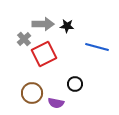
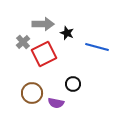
black star: moved 7 px down; rotated 16 degrees clockwise
gray cross: moved 1 px left, 3 px down
black circle: moved 2 px left
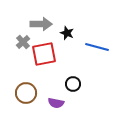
gray arrow: moved 2 px left
red square: rotated 15 degrees clockwise
brown circle: moved 6 px left
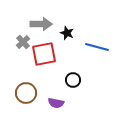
black circle: moved 4 px up
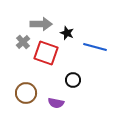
blue line: moved 2 px left
red square: moved 2 px right, 1 px up; rotated 30 degrees clockwise
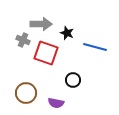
gray cross: moved 2 px up; rotated 24 degrees counterclockwise
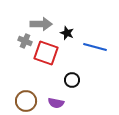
gray cross: moved 2 px right, 1 px down
black circle: moved 1 px left
brown circle: moved 8 px down
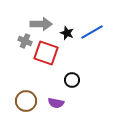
blue line: moved 3 px left, 15 px up; rotated 45 degrees counterclockwise
